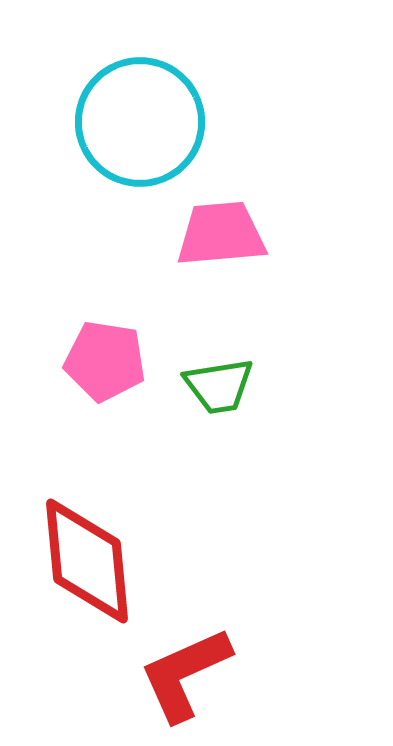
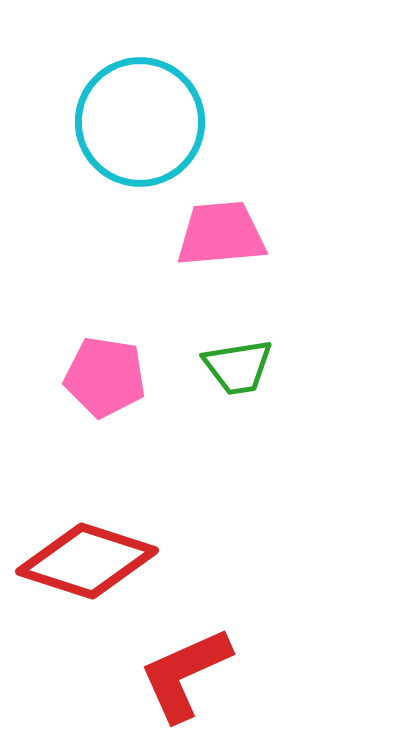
pink pentagon: moved 16 px down
green trapezoid: moved 19 px right, 19 px up
red diamond: rotated 67 degrees counterclockwise
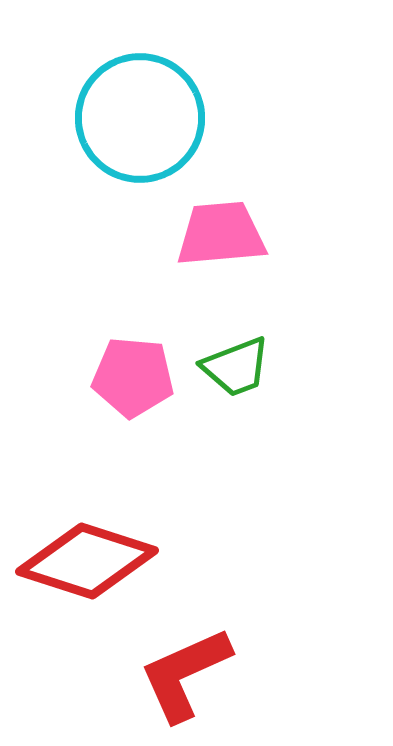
cyan circle: moved 4 px up
green trapezoid: moved 2 px left; rotated 12 degrees counterclockwise
pink pentagon: moved 28 px right; rotated 4 degrees counterclockwise
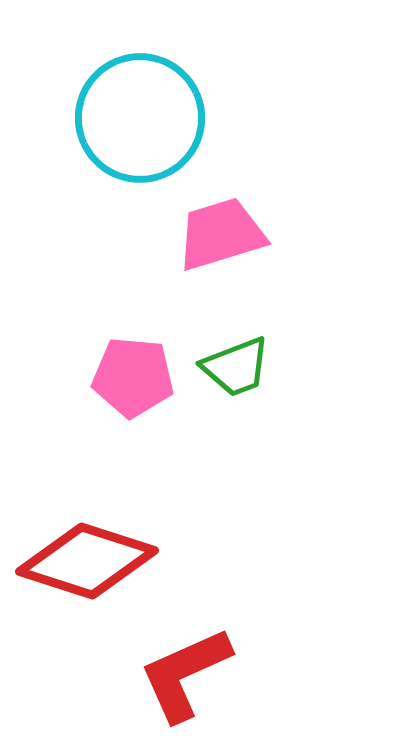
pink trapezoid: rotated 12 degrees counterclockwise
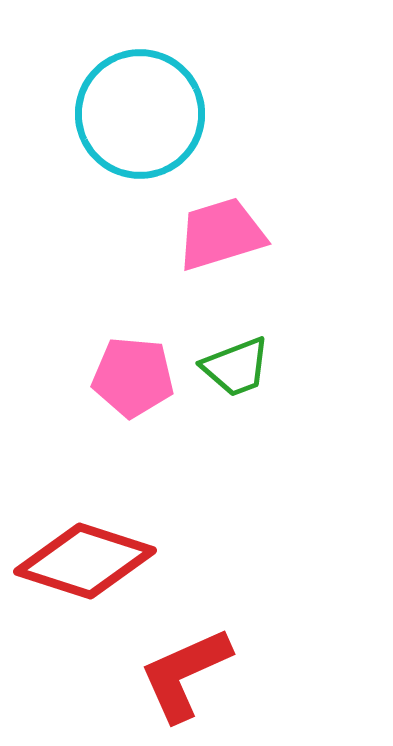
cyan circle: moved 4 px up
red diamond: moved 2 px left
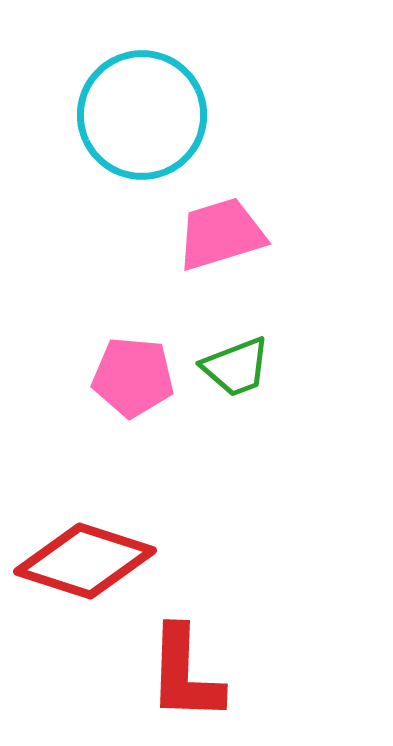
cyan circle: moved 2 px right, 1 px down
red L-shape: rotated 64 degrees counterclockwise
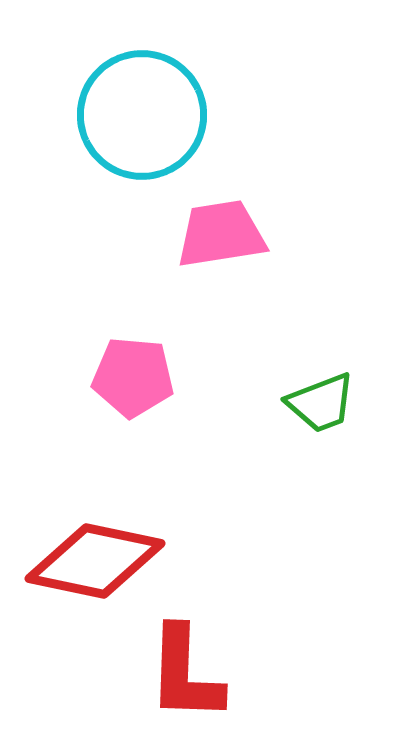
pink trapezoid: rotated 8 degrees clockwise
green trapezoid: moved 85 px right, 36 px down
red diamond: moved 10 px right; rotated 6 degrees counterclockwise
